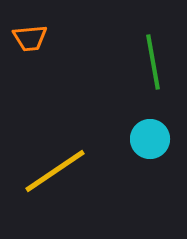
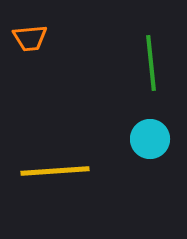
green line: moved 2 px left, 1 px down; rotated 4 degrees clockwise
yellow line: rotated 30 degrees clockwise
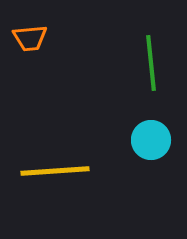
cyan circle: moved 1 px right, 1 px down
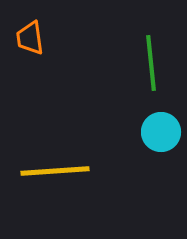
orange trapezoid: rotated 87 degrees clockwise
cyan circle: moved 10 px right, 8 px up
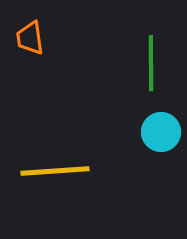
green line: rotated 6 degrees clockwise
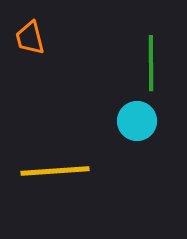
orange trapezoid: rotated 6 degrees counterclockwise
cyan circle: moved 24 px left, 11 px up
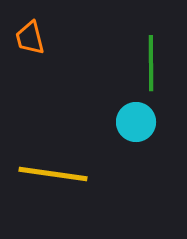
cyan circle: moved 1 px left, 1 px down
yellow line: moved 2 px left, 3 px down; rotated 12 degrees clockwise
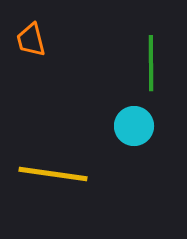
orange trapezoid: moved 1 px right, 2 px down
cyan circle: moved 2 px left, 4 px down
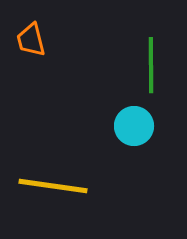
green line: moved 2 px down
yellow line: moved 12 px down
